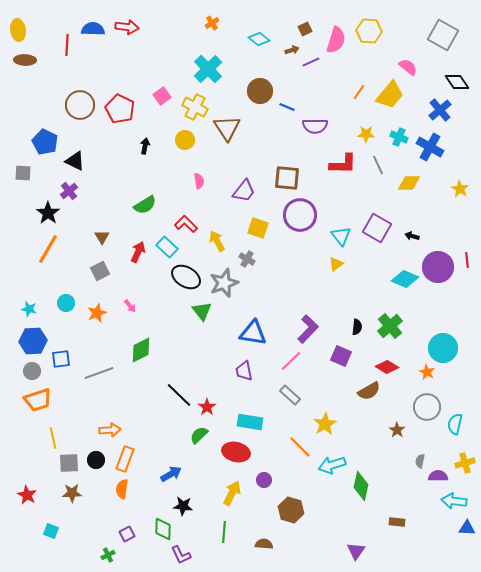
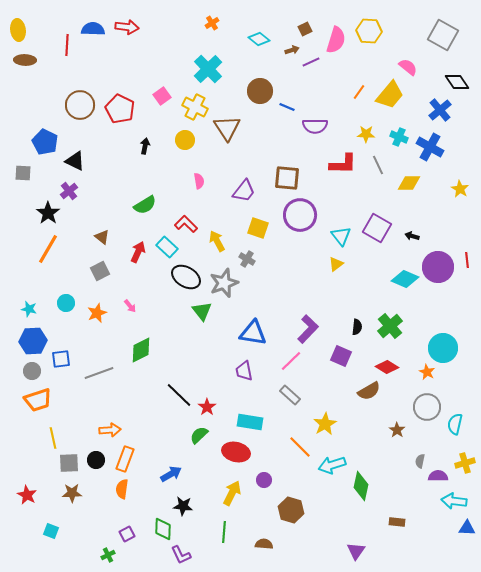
brown triangle at (102, 237): rotated 21 degrees counterclockwise
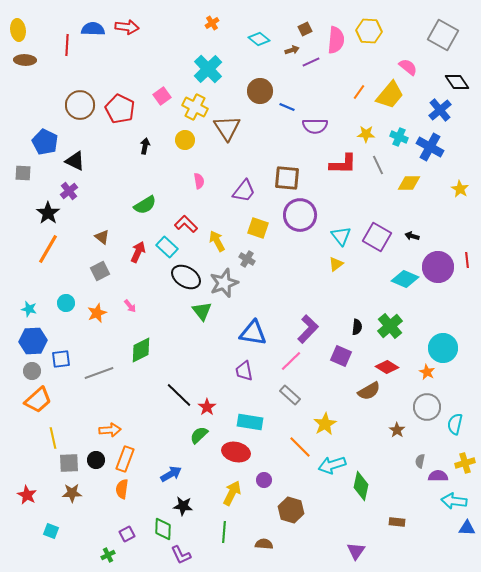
pink semicircle at (336, 40): rotated 12 degrees counterclockwise
purple square at (377, 228): moved 9 px down
orange trapezoid at (38, 400): rotated 24 degrees counterclockwise
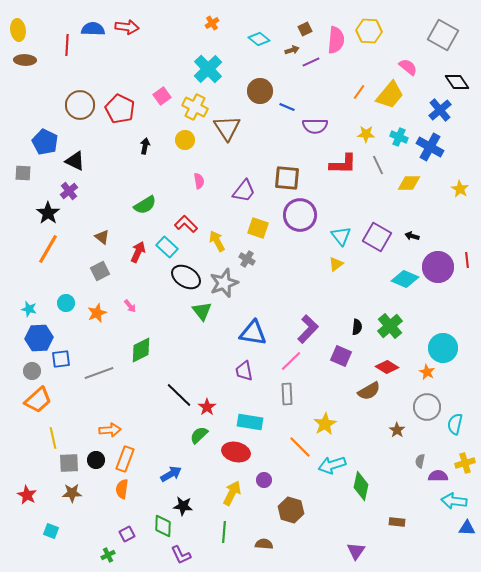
blue hexagon at (33, 341): moved 6 px right, 3 px up
gray rectangle at (290, 395): moved 3 px left, 1 px up; rotated 45 degrees clockwise
green diamond at (163, 529): moved 3 px up
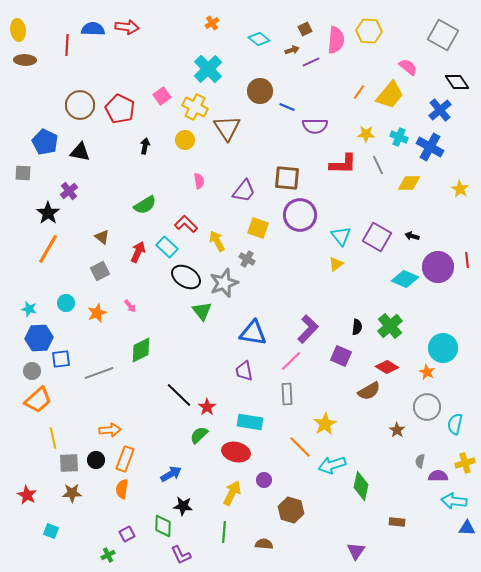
black triangle at (75, 161): moved 5 px right, 9 px up; rotated 15 degrees counterclockwise
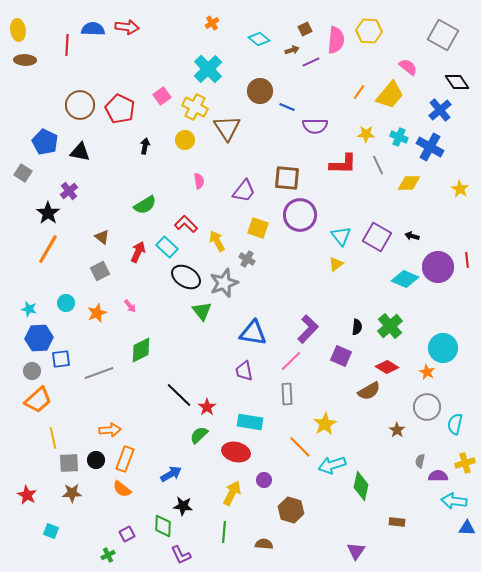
gray square at (23, 173): rotated 30 degrees clockwise
orange semicircle at (122, 489): rotated 60 degrees counterclockwise
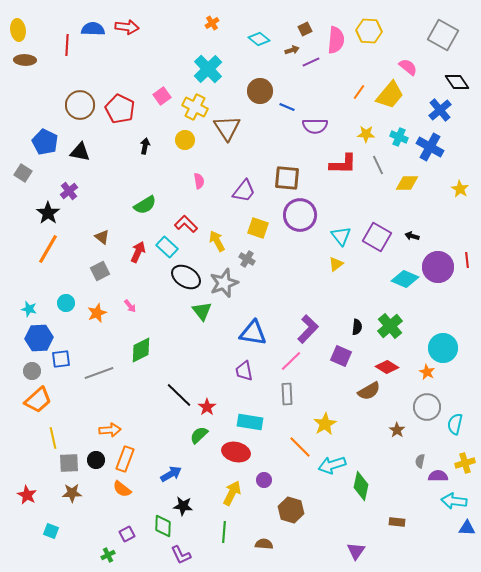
yellow diamond at (409, 183): moved 2 px left
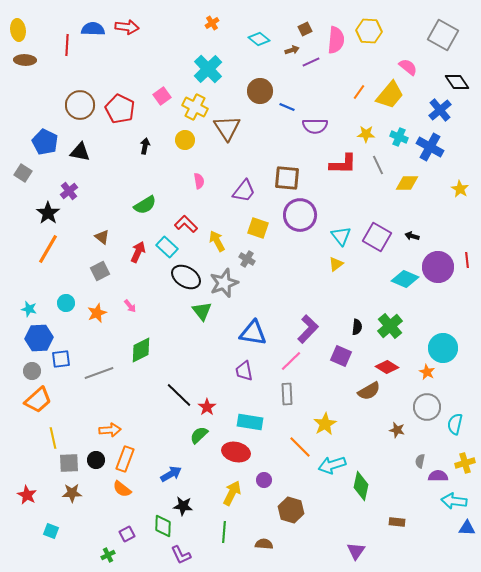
brown star at (397, 430): rotated 21 degrees counterclockwise
